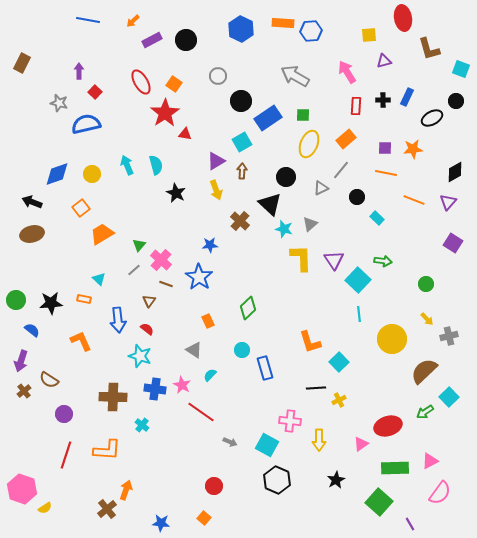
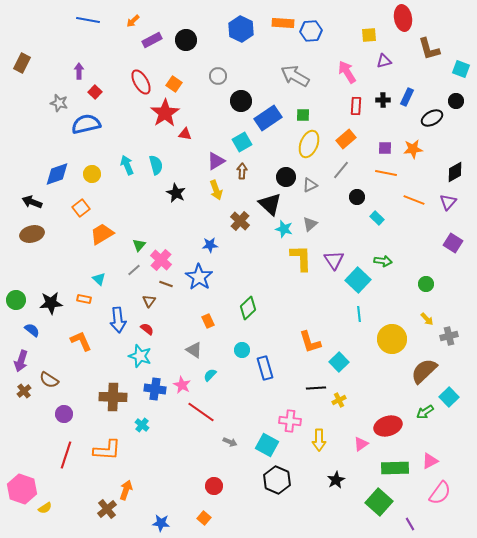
gray triangle at (321, 188): moved 11 px left, 3 px up
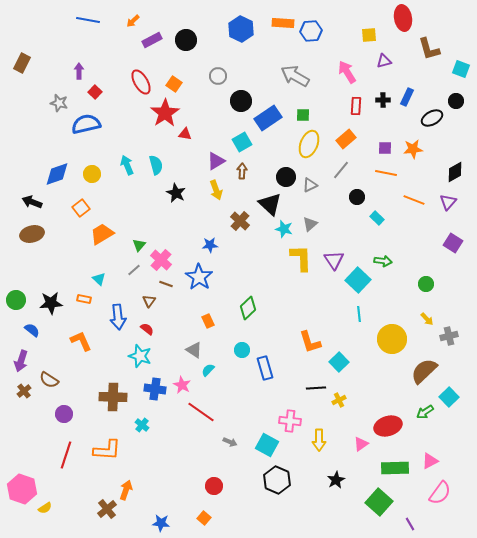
blue arrow at (118, 320): moved 3 px up
cyan semicircle at (210, 375): moved 2 px left, 5 px up
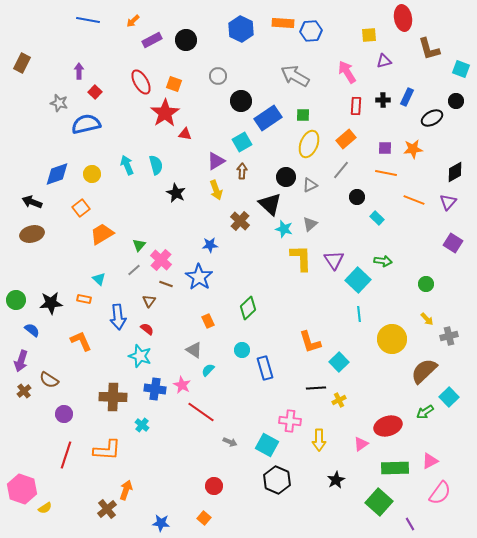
orange square at (174, 84): rotated 14 degrees counterclockwise
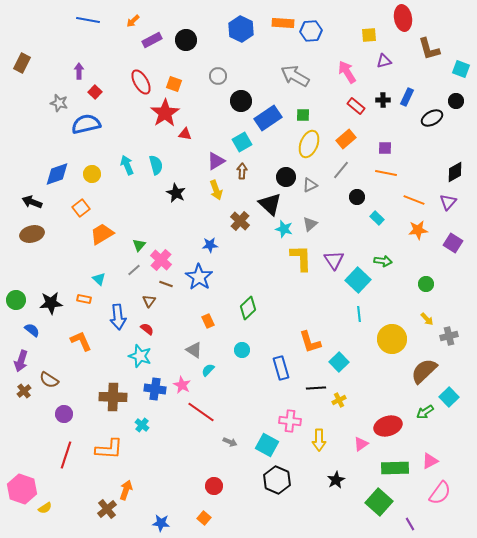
red rectangle at (356, 106): rotated 54 degrees counterclockwise
orange star at (413, 149): moved 5 px right, 81 px down
blue rectangle at (265, 368): moved 16 px right
orange L-shape at (107, 450): moved 2 px right, 1 px up
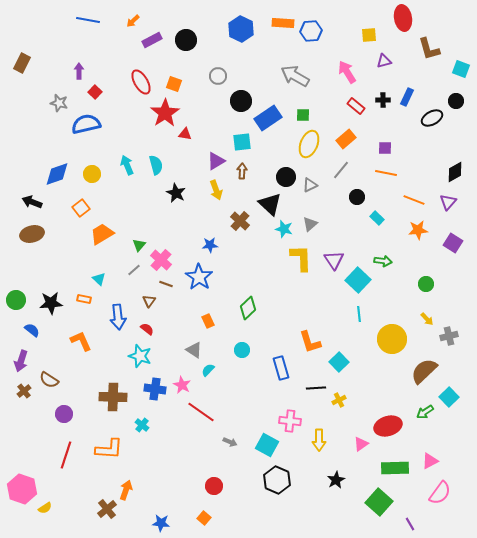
cyan square at (242, 142): rotated 24 degrees clockwise
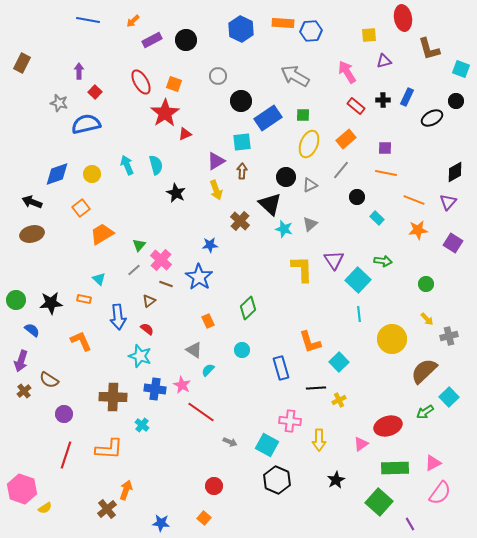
red triangle at (185, 134): rotated 32 degrees counterclockwise
yellow L-shape at (301, 258): moved 1 px right, 11 px down
brown triangle at (149, 301): rotated 16 degrees clockwise
pink triangle at (430, 461): moved 3 px right, 2 px down
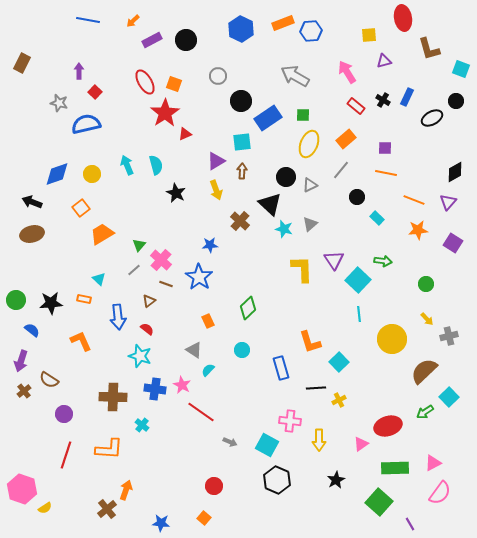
orange rectangle at (283, 23): rotated 25 degrees counterclockwise
red ellipse at (141, 82): moved 4 px right
black cross at (383, 100): rotated 32 degrees clockwise
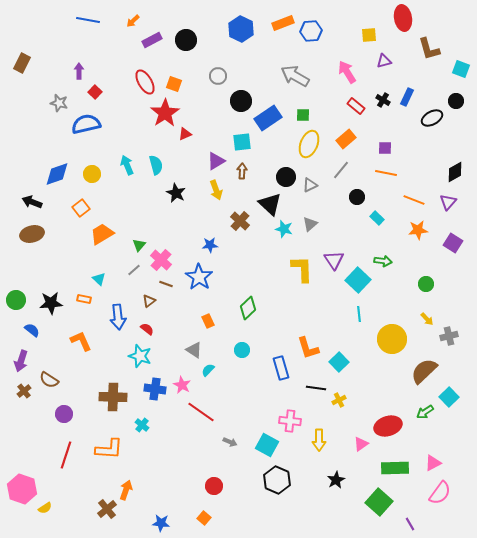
orange L-shape at (310, 342): moved 2 px left, 6 px down
black line at (316, 388): rotated 12 degrees clockwise
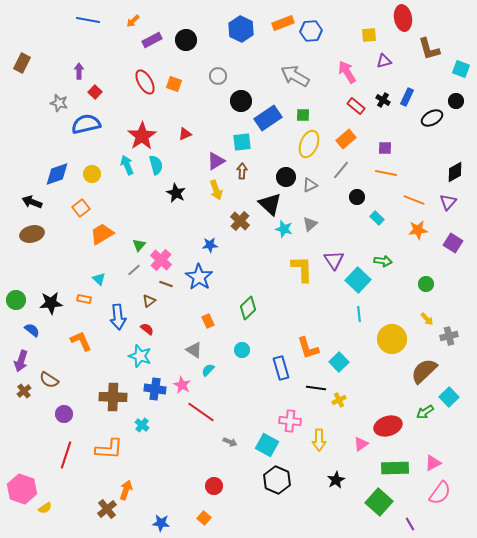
red star at (165, 113): moved 23 px left, 23 px down
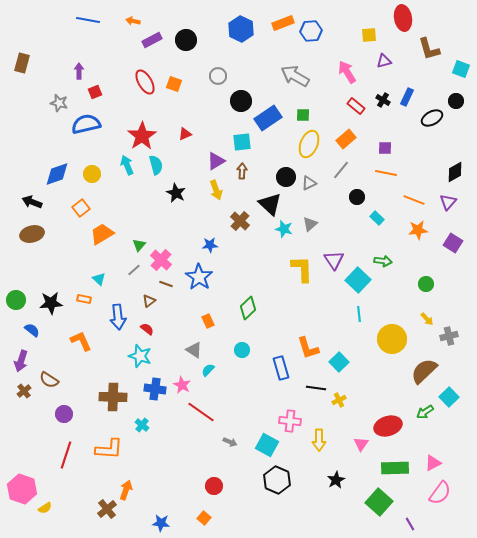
orange arrow at (133, 21): rotated 56 degrees clockwise
brown rectangle at (22, 63): rotated 12 degrees counterclockwise
red square at (95, 92): rotated 24 degrees clockwise
gray triangle at (310, 185): moved 1 px left, 2 px up
pink triangle at (361, 444): rotated 21 degrees counterclockwise
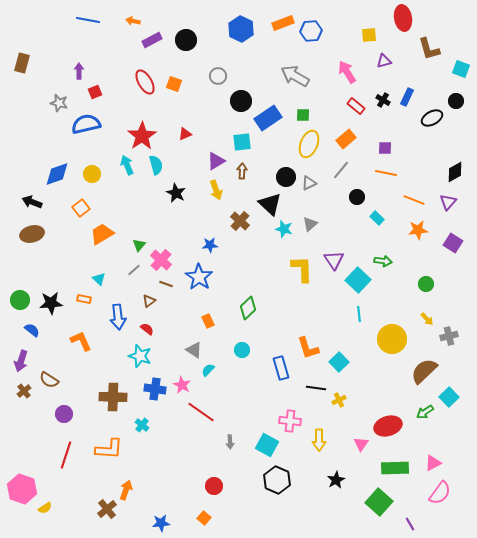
green circle at (16, 300): moved 4 px right
gray arrow at (230, 442): rotated 64 degrees clockwise
blue star at (161, 523): rotated 12 degrees counterclockwise
